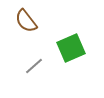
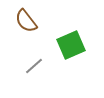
green square: moved 3 px up
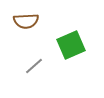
brown semicircle: rotated 55 degrees counterclockwise
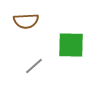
green square: rotated 24 degrees clockwise
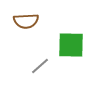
gray line: moved 6 px right
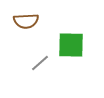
gray line: moved 3 px up
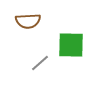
brown semicircle: moved 2 px right
